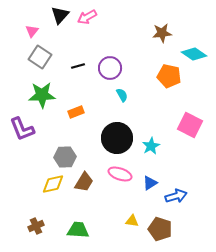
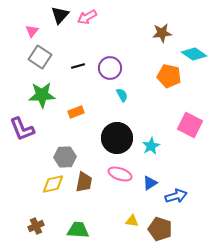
brown trapezoid: rotated 20 degrees counterclockwise
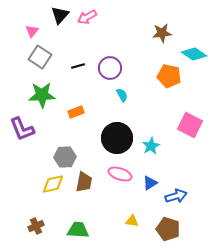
brown pentagon: moved 8 px right
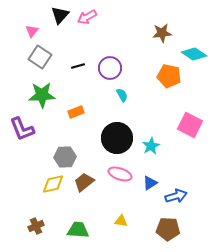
brown trapezoid: rotated 140 degrees counterclockwise
yellow triangle: moved 11 px left
brown pentagon: rotated 15 degrees counterclockwise
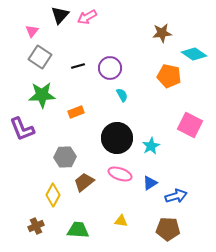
yellow diamond: moved 11 px down; rotated 50 degrees counterclockwise
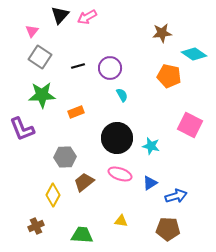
cyan star: rotated 30 degrees counterclockwise
green trapezoid: moved 4 px right, 5 px down
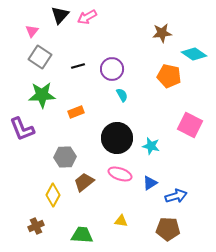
purple circle: moved 2 px right, 1 px down
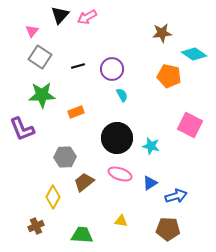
yellow diamond: moved 2 px down
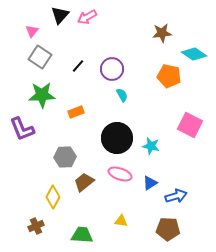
black line: rotated 32 degrees counterclockwise
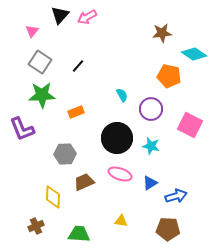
gray square: moved 5 px down
purple circle: moved 39 px right, 40 px down
gray hexagon: moved 3 px up
brown trapezoid: rotated 15 degrees clockwise
yellow diamond: rotated 25 degrees counterclockwise
green trapezoid: moved 3 px left, 1 px up
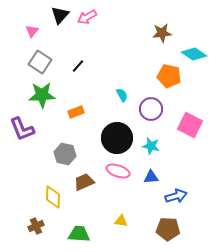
gray hexagon: rotated 15 degrees clockwise
pink ellipse: moved 2 px left, 3 px up
blue triangle: moved 1 px right, 6 px up; rotated 28 degrees clockwise
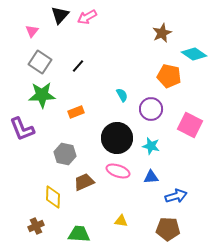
brown star: rotated 18 degrees counterclockwise
